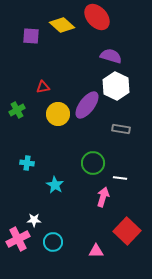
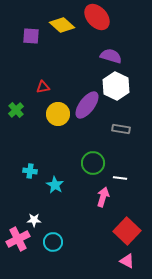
green cross: moved 1 px left; rotated 14 degrees counterclockwise
cyan cross: moved 3 px right, 8 px down
pink triangle: moved 31 px right, 10 px down; rotated 28 degrees clockwise
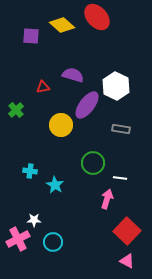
purple semicircle: moved 38 px left, 19 px down
yellow circle: moved 3 px right, 11 px down
pink arrow: moved 4 px right, 2 px down
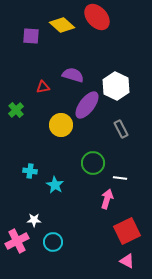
gray rectangle: rotated 54 degrees clockwise
red square: rotated 20 degrees clockwise
pink cross: moved 1 px left, 2 px down
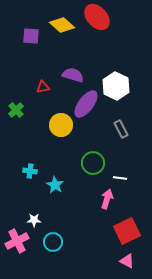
purple ellipse: moved 1 px left, 1 px up
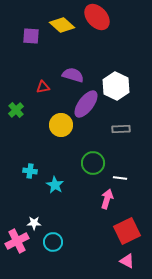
gray rectangle: rotated 66 degrees counterclockwise
white star: moved 3 px down
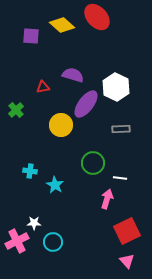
white hexagon: moved 1 px down
pink triangle: rotated 21 degrees clockwise
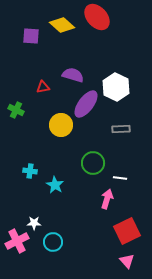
green cross: rotated 21 degrees counterclockwise
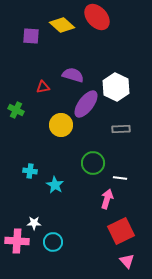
red square: moved 6 px left
pink cross: rotated 30 degrees clockwise
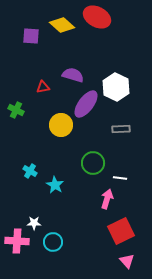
red ellipse: rotated 20 degrees counterclockwise
cyan cross: rotated 24 degrees clockwise
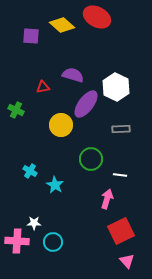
green circle: moved 2 px left, 4 px up
white line: moved 3 px up
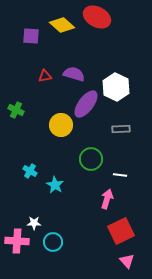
purple semicircle: moved 1 px right, 1 px up
red triangle: moved 2 px right, 11 px up
